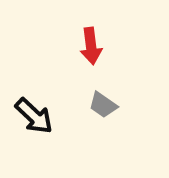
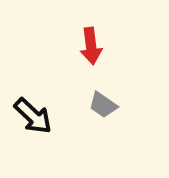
black arrow: moved 1 px left
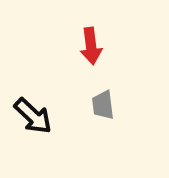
gray trapezoid: rotated 48 degrees clockwise
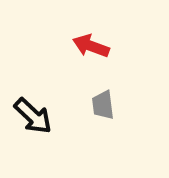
red arrow: rotated 117 degrees clockwise
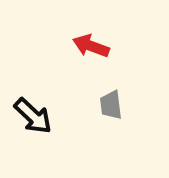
gray trapezoid: moved 8 px right
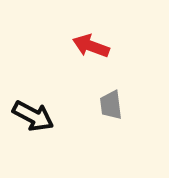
black arrow: rotated 15 degrees counterclockwise
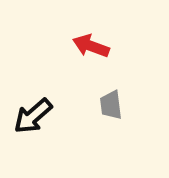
black arrow: rotated 111 degrees clockwise
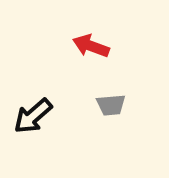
gray trapezoid: rotated 88 degrees counterclockwise
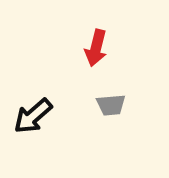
red arrow: moved 5 px right, 2 px down; rotated 96 degrees counterclockwise
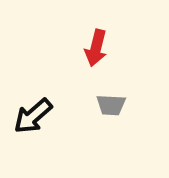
gray trapezoid: rotated 8 degrees clockwise
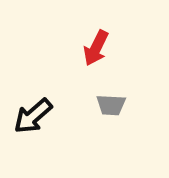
red arrow: rotated 12 degrees clockwise
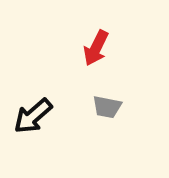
gray trapezoid: moved 4 px left, 2 px down; rotated 8 degrees clockwise
